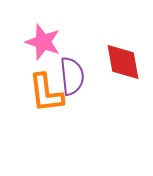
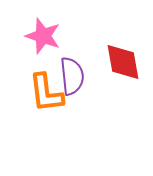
pink star: moved 6 px up
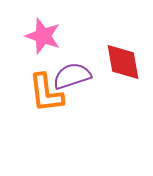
purple semicircle: rotated 102 degrees counterclockwise
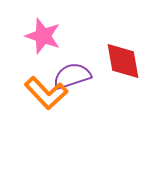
red diamond: moved 1 px up
orange L-shape: rotated 36 degrees counterclockwise
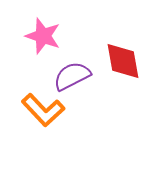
purple semicircle: rotated 9 degrees counterclockwise
orange L-shape: moved 3 px left, 17 px down
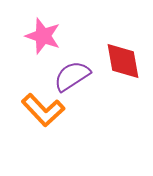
purple semicircle: rotated 6 degrees counterclockwise
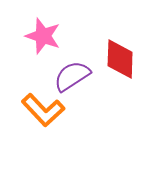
red diamond: moved 3 px left, 2 px up; rotated 12 degrees clockwise
